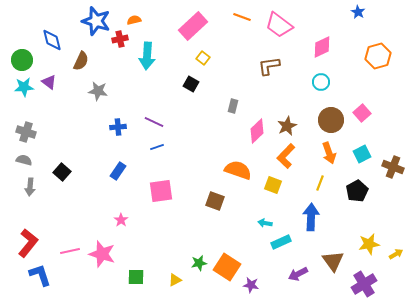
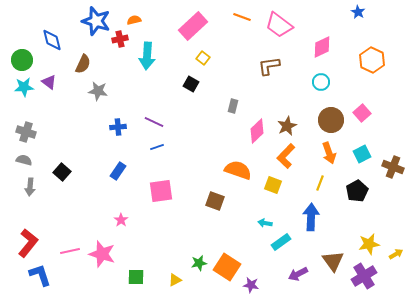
orange hexagon at (378, 56): moved 6 px left, 4 px down; rotated 20 degrees counterclockwise
brown semicircle at (81, 61): moved 2 px right, 3 px down
cyan rectangle at (281, 242): rotated 12 degrees counterclockwise
purple cross at (364, 284): moved 8 px up
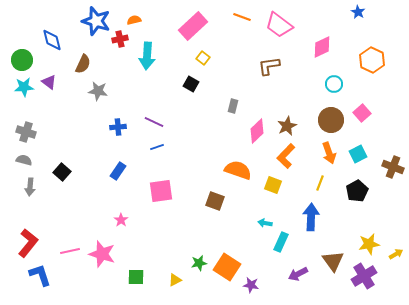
cyan circle at (321, 82): moved 13 px right, 2 px down
cyan square at (362, 154): moved 4 px left
cyan rectangle at (281, 242): rotated 30 degrees counterclockwise
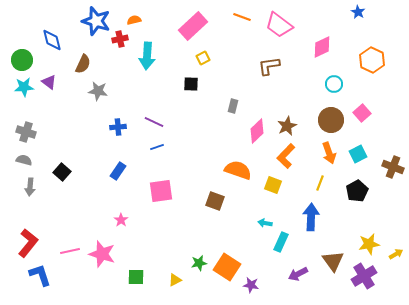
yellow square at (203, 58): rotated 24 degrees clockwise
black square at (191, 84): rotated 28 degrees counterclockwise
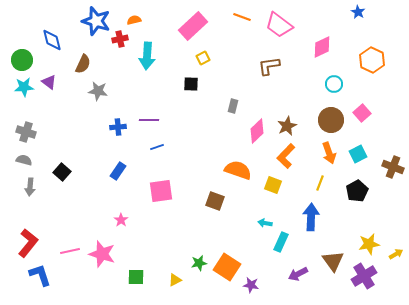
purple line at (154, 122): moved 5 px left, 2 px up; rotated 24 degrees counterclockwise
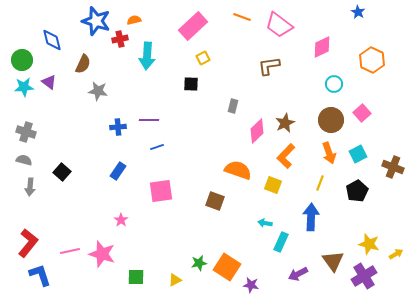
brown star at (287, 126): moved 2 px left, 3 px up
yellow star at (369, 244): rotated 25 degrees clockwise
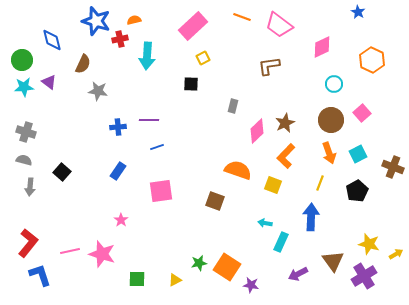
green square at (136, 277): moved 1 px right, 2 px down
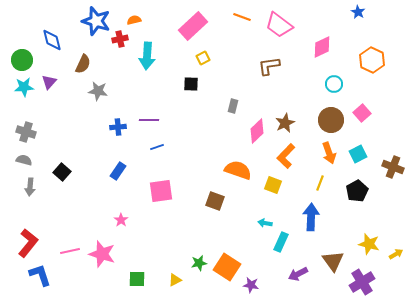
purple triangle at (49, 82): rotated 35 degrees clockwise
purple cross at (364, 276): moved 2 px left, 6 px down
